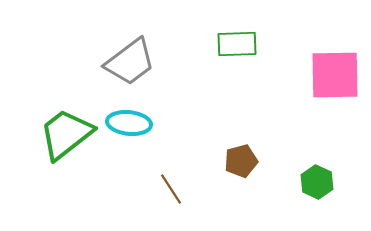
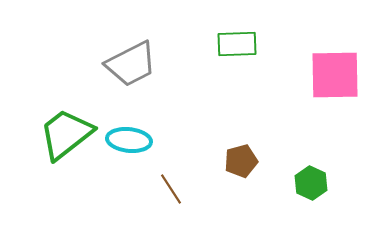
gray trapezoid: moved 1 px right, 2 px down; rotated 10 degrees clockwise
cyan ellipse: moved 17 px down
green hexagon: moved 6 px left, 1 px down
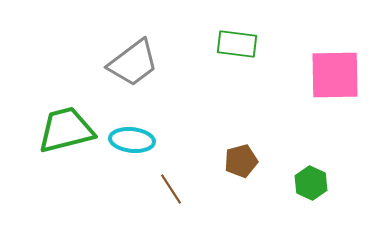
green rectangle: rotated 9 degrees clockwise
gray trapezoid: moved 2 px right, 1 px up; rotated 10 degrees counterclockwise
green trapezoid: moved 4 px up; rotated 24 degrees clockwise
cyan ellipse: moved 3 px right
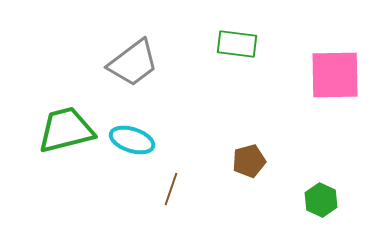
cyan ellipse: rotated 12 degrees clockwise
brown pentagon: moved 8 px right
green hexagon: moved 10 px right, 17 px down
brown line: rotated 52 degrees clockwise
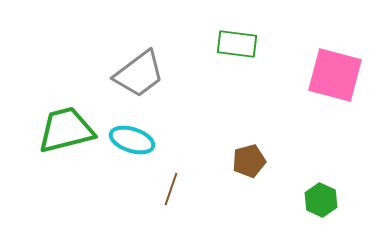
gray trapezoid: moved 6 px right, 11 px down
pink square: rotated 16 degrees clockwise
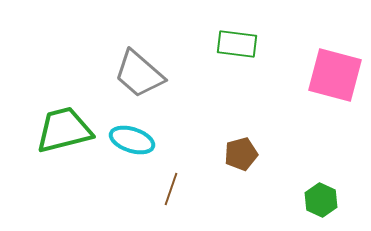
gray trapezoid: rotated 78 degrees clockwise
green trapezoid: moved 2 px left
brown pentagon: moved 8 px left, 7 px up
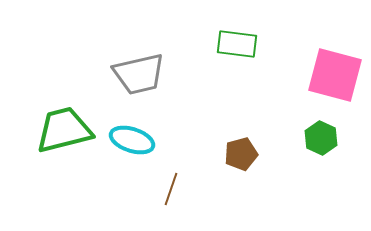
gray trapezoid: rotated 54 degrees counterclockwise
green hexagon: moved 62 px up
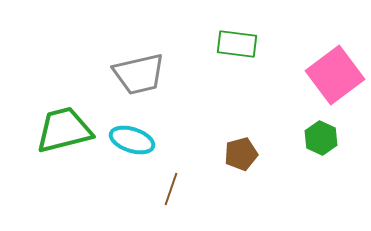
pink square: rotated 38 degrees clockwise
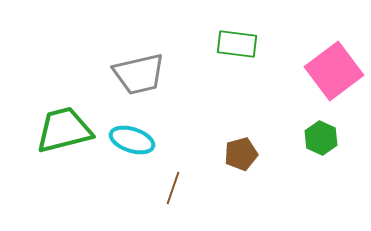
pink square: moved 1 px left, 4 px up
brown line: moved 2 px right, 1 px up
